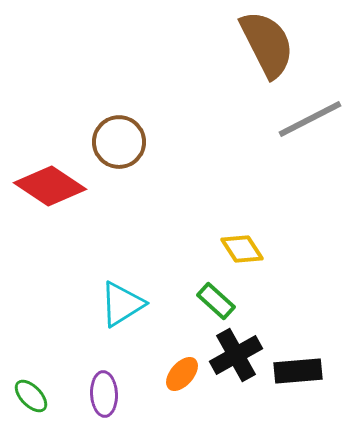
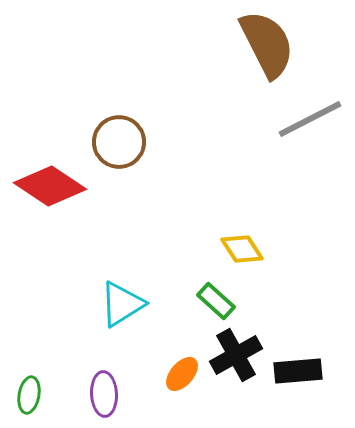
green ellipse: moved 2 px left, 1 px up; rotated 54 degrees clockwise
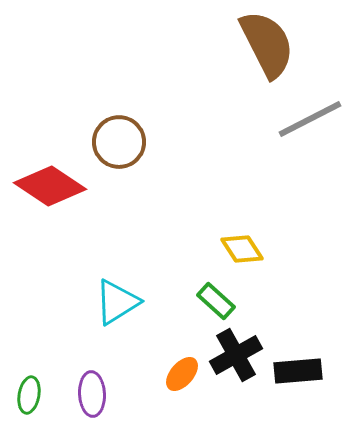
cyan triangle: moved 5 px left, 2 px up
purple ellipse: moved 12 px left
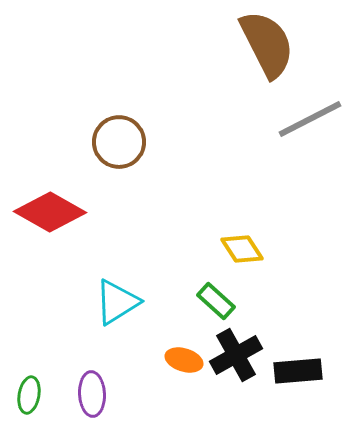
red diamond: moved 26 px down; rotated 4 degrees counterclockwise
orange ellipse: moved 2 px right, 14 px up; rotated 66 degrees clockwise
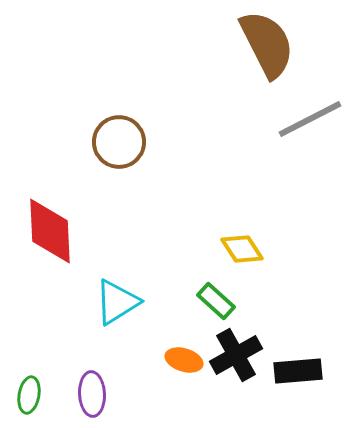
red diamond: moved 19 px down; rotated 58 degrees clockwise
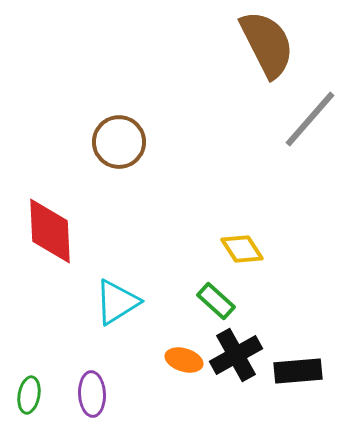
gray line: rotated 22 degrees counterclockwise
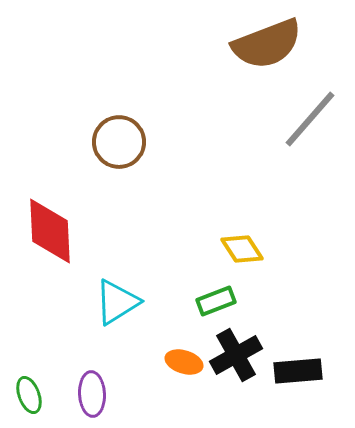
brown semicircle: rotated 96 degrees clockwise
green rectangle: rotated 63 degrees counterclockwise
orange ellipse: moved 2 px down
green ellipse: rotated 30 degrees counterclockwise
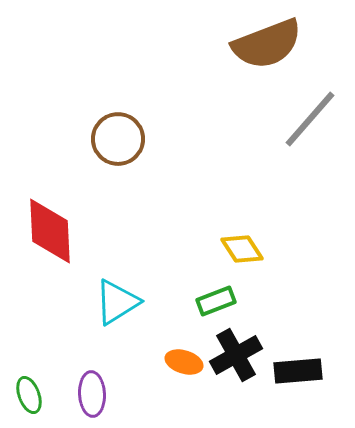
brown circle: moved 1 px left, 3 px up
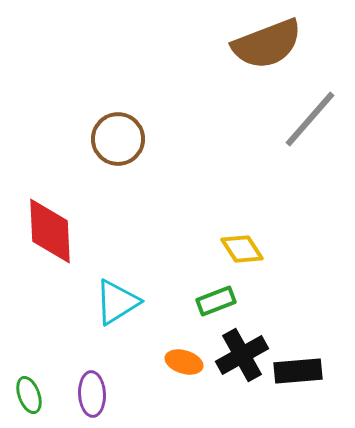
black cross: moved 6 px right
